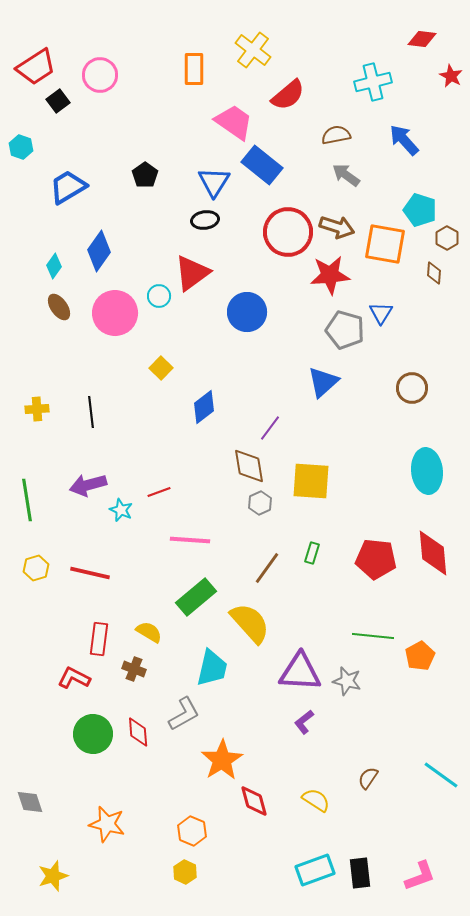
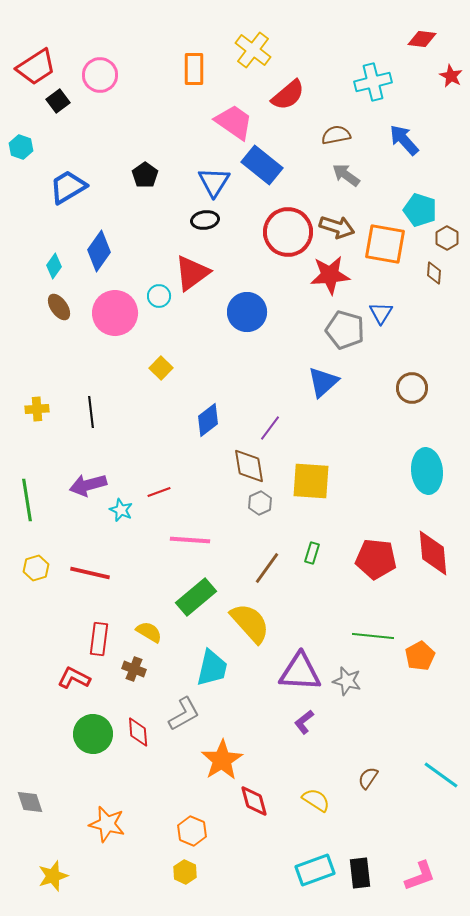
blue diamond at (204, 407): moved 4 px right, 13 px down
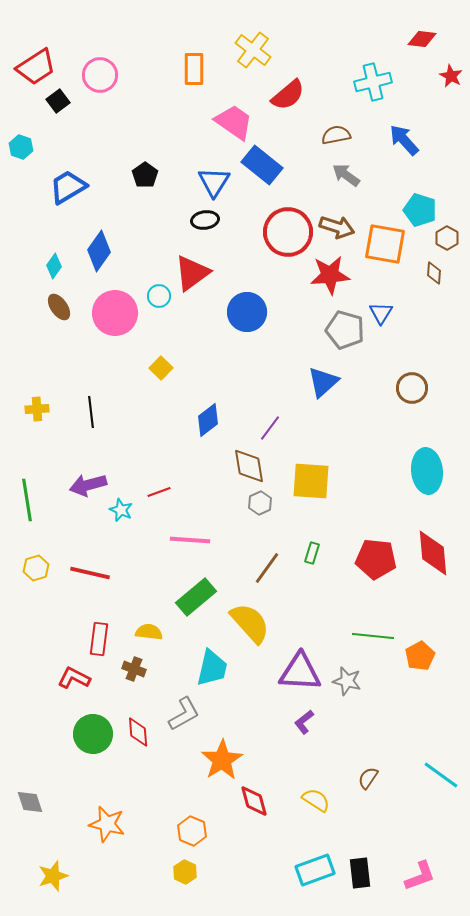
yellow semicircle at (149, 632): rotated 24 degrees counterclockwise
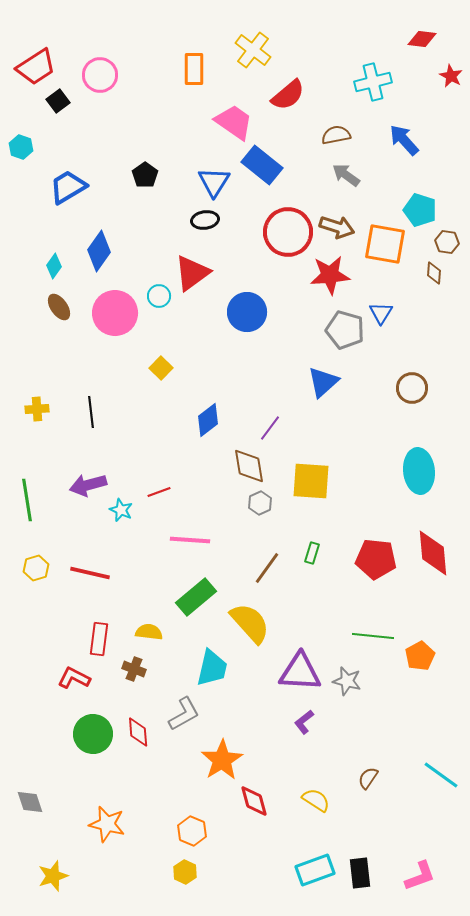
brown hexagon at (447, 238): moved 4 px down; rotated 20 degrees counterclockwise
cyan ellipse at (427, 471): moved 8 px left
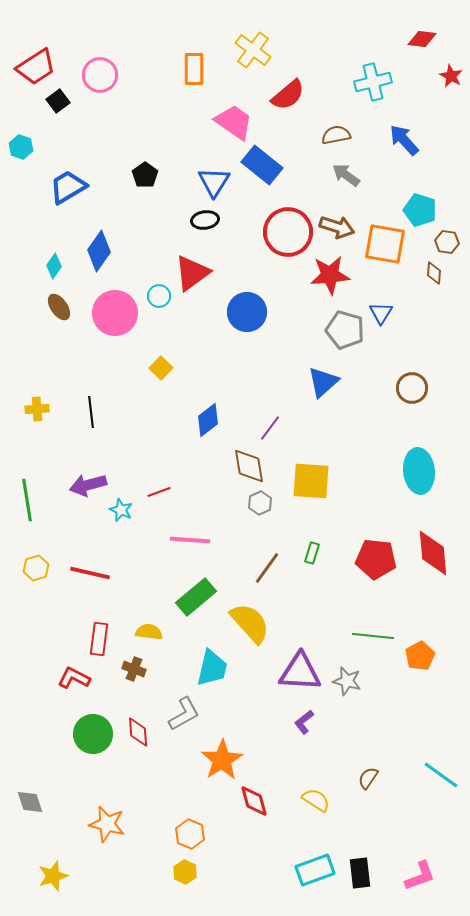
orange hexagon at (192, 831): moved 2 px left, 3 px down
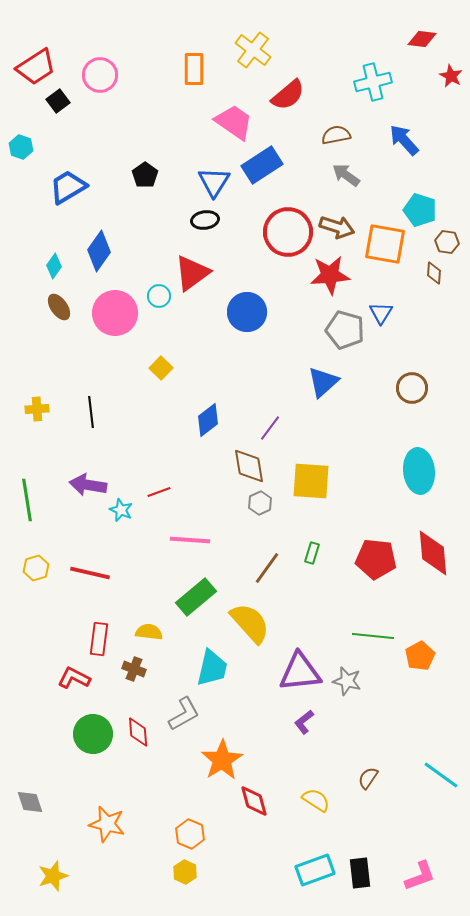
blue rectangle at (262, 165): rotated 72 degrees counterclockwise
purple arrow at (88, 485): rotated 24 degrees clockwise
purple triangle at (300, 672): rotated 9 degrees counterclockwise
